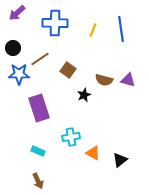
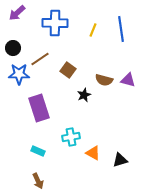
black triangle: rotated 21 degrees clockwise
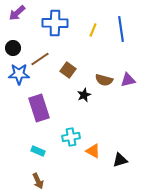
purple triangle: rotated 28 degrees counterclockwise
orange triangle: moved 2 px up
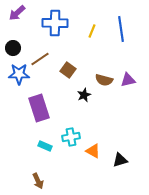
yellow line: moved 1 px left, 1 px down
cyan rectangle: moved 7 px right, 5 px up
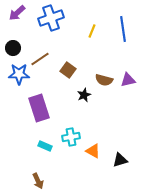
blue cross: moved 4 px left, 5 px up; rotated 20 degrees counterclockwise
blue line: moved 2 px right
